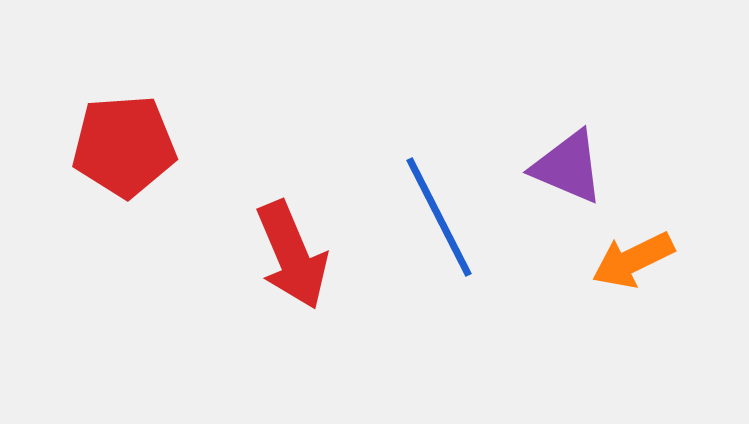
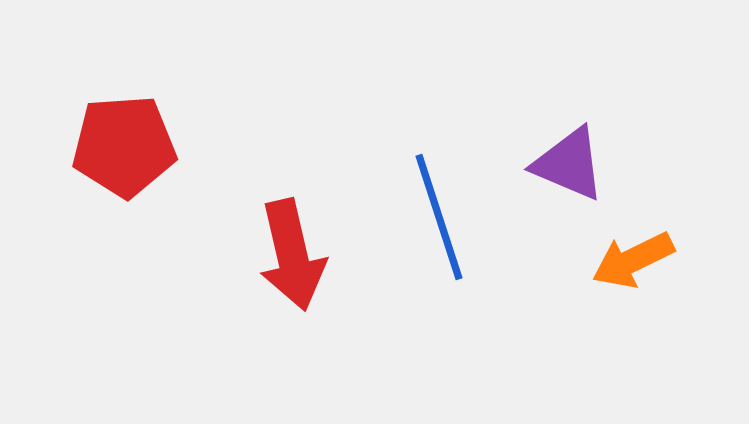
purple triangle: moved 1 px right, 3 px up
blue line: rotated 9 degrees clockwise
red arrow: rotated 10 degrees clockwise
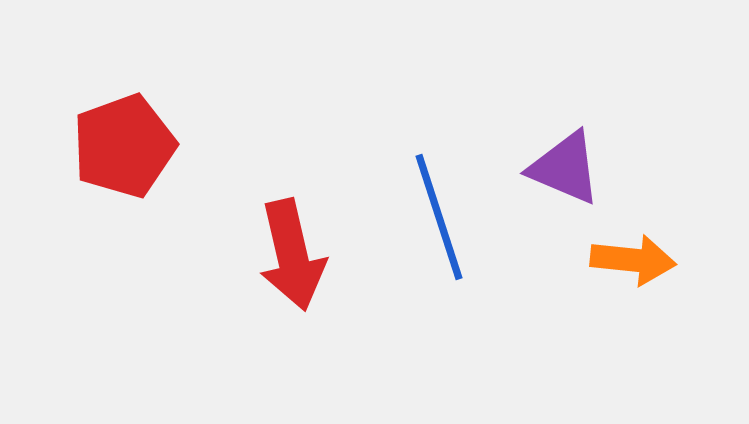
red pentagon: rotated 16 degrees counterclockwise
purple triangle: moved 4 px left, 4 px down
orange arrow: rotated 148 degrees counterclockwise
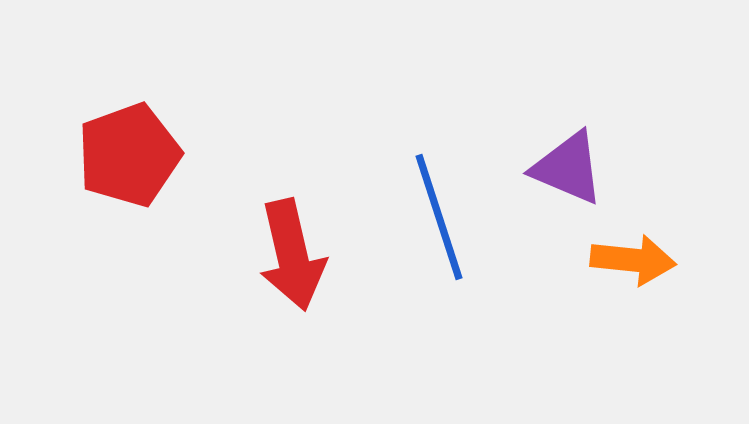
red pentagon: moved 5 px right, 9 px down
purple triangle: moved 3 px right
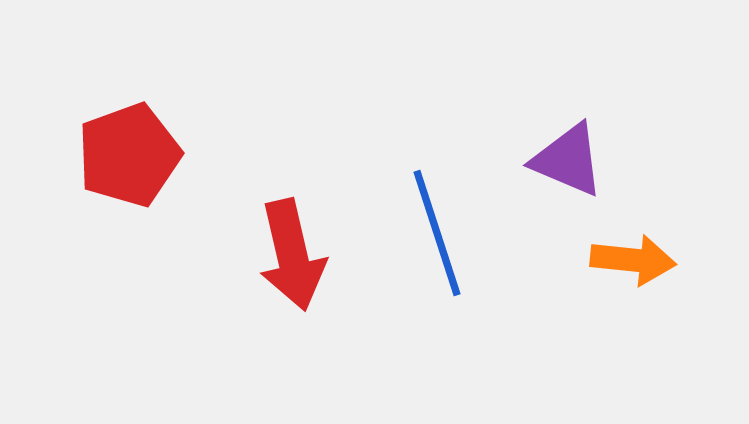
purple triangle: moved 8 px up
blue line: moved 2 px left, 16 px down
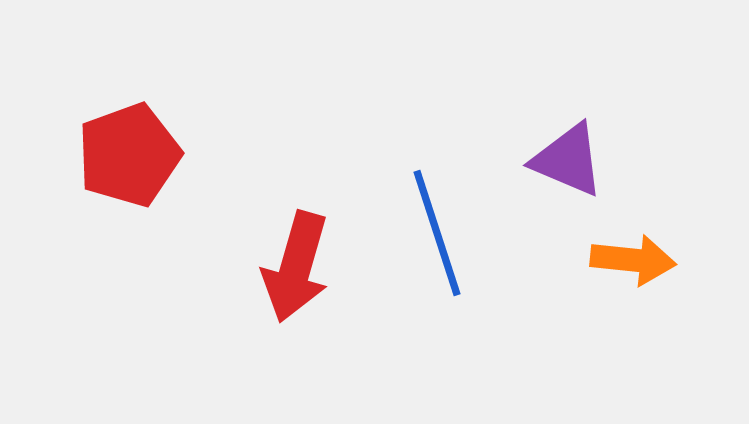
red arrow: moved 4 px right, 12 px down; rotated 29 degrees clockwise
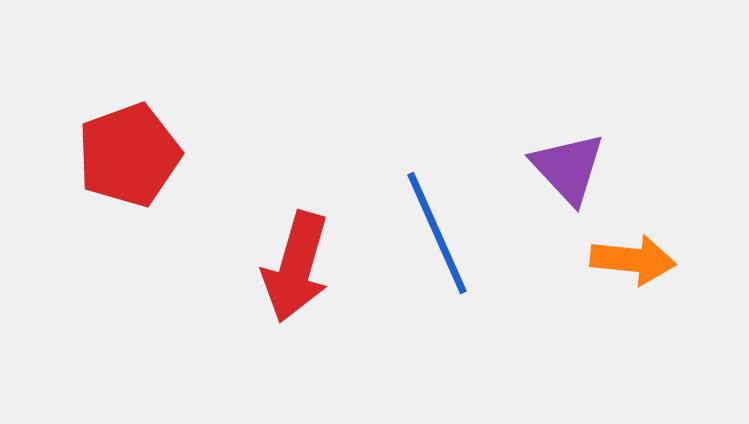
purple triangle: moved 8 px down; rotated 24 degrees clockwise
blue line: rotated 6 degrees counterclockwise
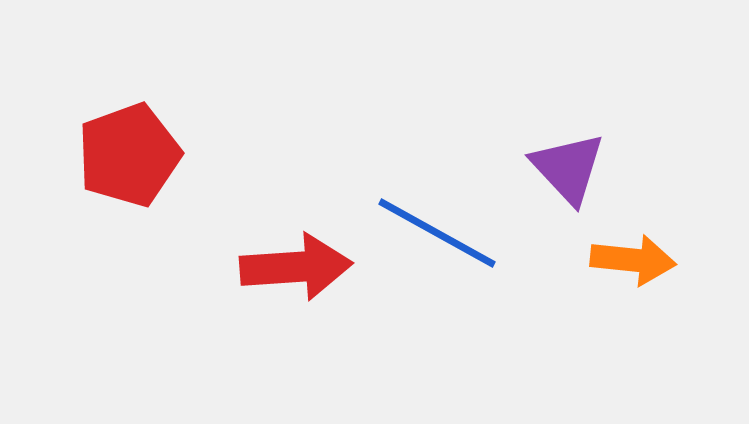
blue line: rotated 37 degrees counterclockwise
red arrow: rotated 110 degrees counterclockwise
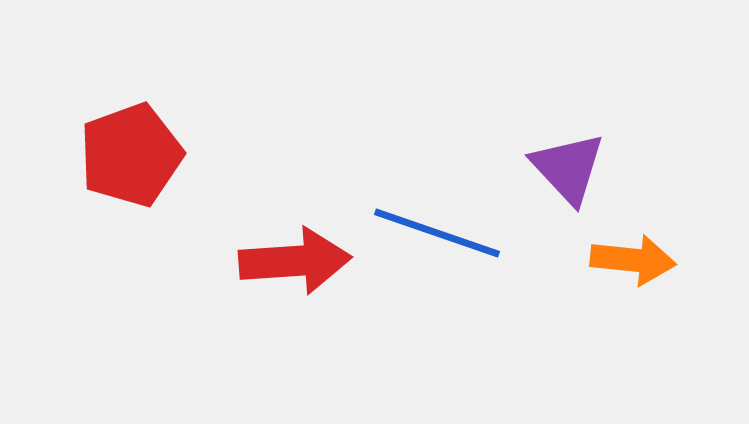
red pentagon: moved 2 px right
blue line: rotated 10 degrees counterclockwise
red arrow: moved 1 px left, 6 px up
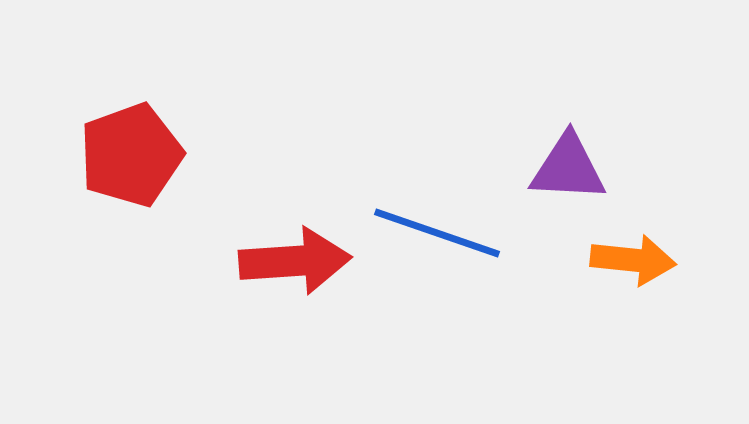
purple triangle: rotated 44 degrees counterclockwise
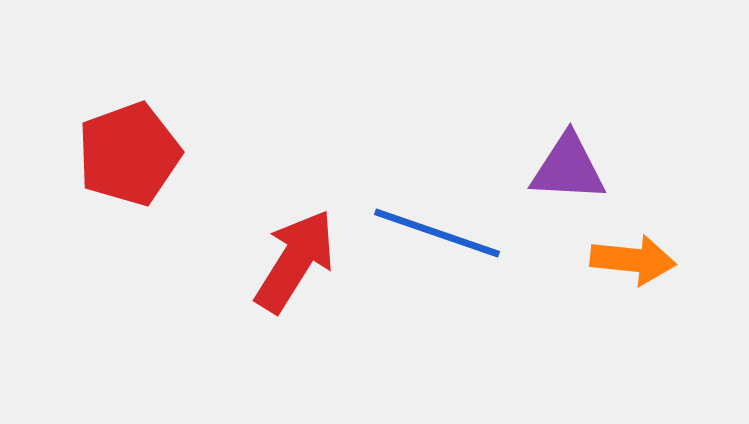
red pentagon: moved 2 px left, 1 px up
red arrow: rotated 54 degrees counterclockwise
